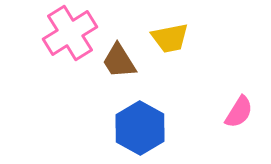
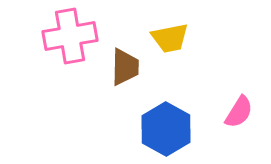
pink cross: moved 3 px down; rotated 22 degrees clockwise
brown trapezoid: moved 6 px right, 6 px down; rotated 147 degrees counterclockwise
blue hexagon: moved 26 px right, 1 px down
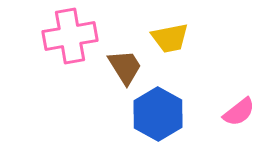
brown trapezoid: rotated 33 degrees counterclockwise
pink semicircle: rotated 20 degrees clockwise
blue hexagon: moved 8 px left, 15 px up
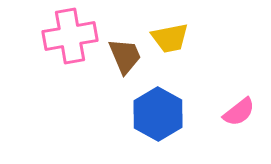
brown trapezoid: moved 11 px up; rotated 9 degrees clockwise
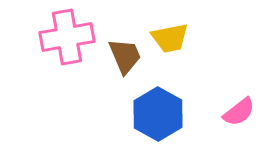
pink cross: moved 3 px left, 1 px down
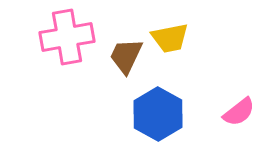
brown trapezoid: moved 1 px right; rotated 132 degrees counterclockwise
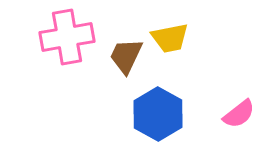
pink semicircle: moved 2 px down
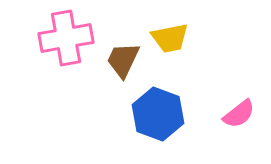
pink cross: moved 1 px left, 1 px down
brown trapezoid: moved 3 px left, 4 px down
blue hexagon: rotated 9 degrees counterclockwise
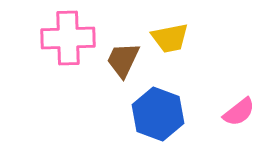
pink cross: moved 2 px right; rotated 8 degrees clockwise
pink semicircle: moved 2 px up
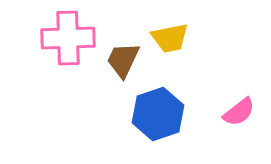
blue hexagon: rotated 21 degrees clockwise
